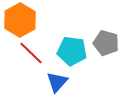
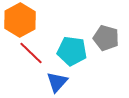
gray pentagon: moved 5 px up
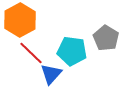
gray pentagon: rotated 15 degrees clockwise
blue triangle: moved 6 px left, 8 px up
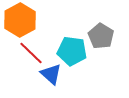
gray pentagon: moved 5 px left, 2 px up
blue triangle: rotated 30 degrees counterclockwise
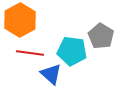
red line: moved 1 px left; rotated 36 degrees counterclockwise
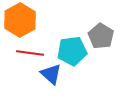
cyan pentagon: rotated 16 degrees counterclockwise
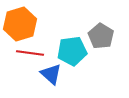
orange hexagon: moved 4 px down; rotated 12 degrees clockwise
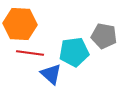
orange hexagon: rotated 20 degrees clockwise
gray pentagon: moved 3 px right; rotated 20 degrees counterclockwise
cyan pentagon: moved 2 px right, 1 px down
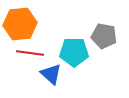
orange hexagon: rotated 8 degrees counterclockwise
cyan pentagon: rotated 8 degrees clockwise
